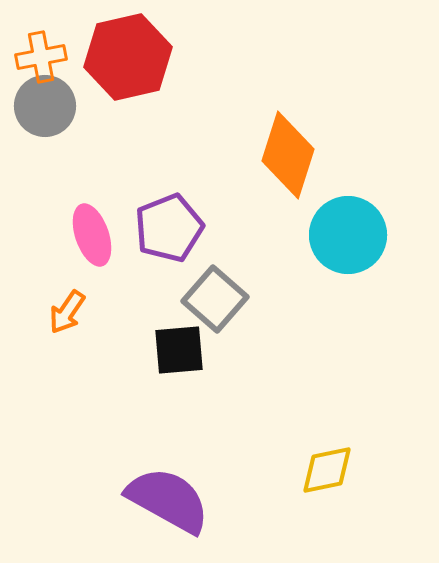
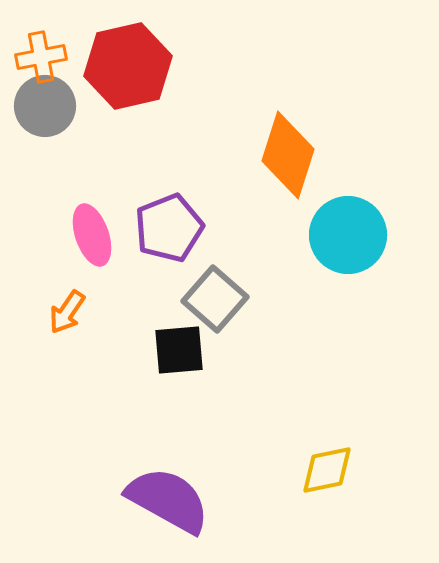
red hexagon: moved 9 px down
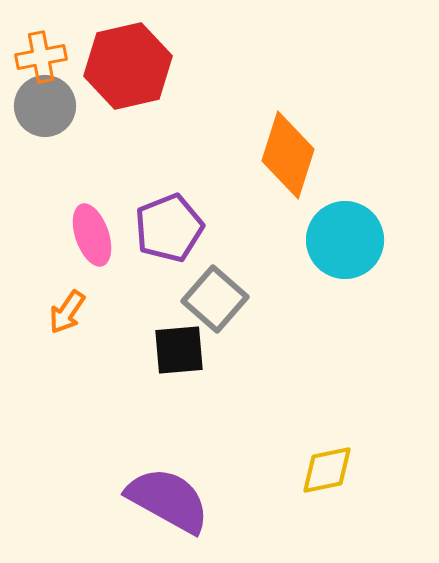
cyan circle: moved 3 px left, 5 px down
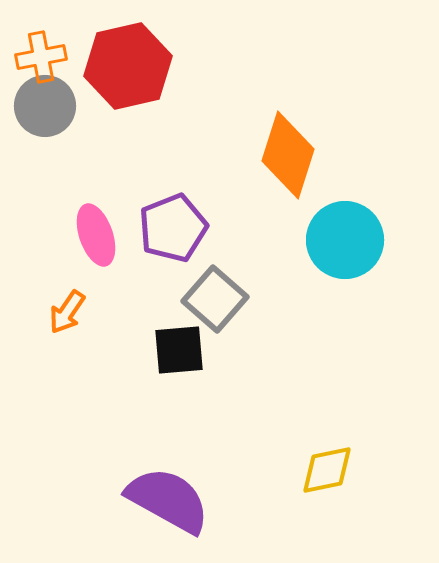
purple pentagon: moved 4 px right
pink ellipse: moved 4 px right
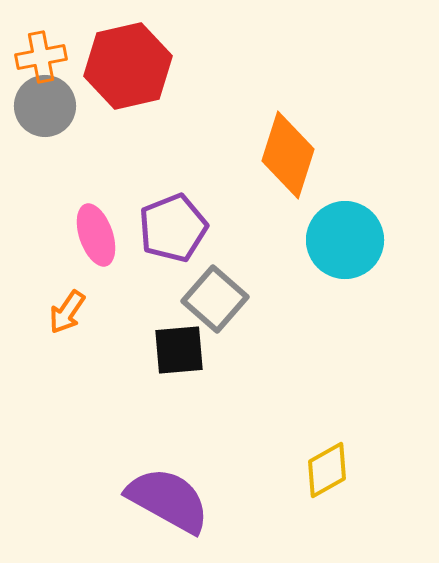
yellow diamond: rotated 18 degrees counterclockwise
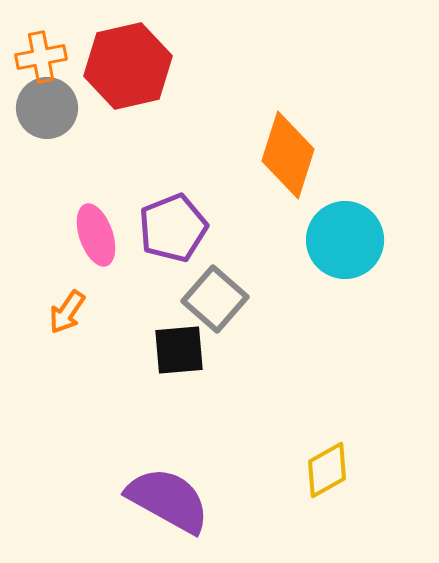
gray circle: moved 2 px right, 2 px down
